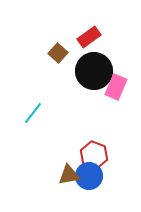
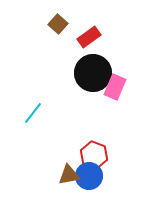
brown square: moved 29 px up
black circle: moved 1 px left, 2 px down
pink rectangle: moved 1 px left
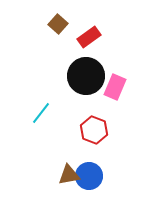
black circle: moved 7 px left, 3 px down
cyan line: moved 8 px right
red hexagon: moved 25 px up
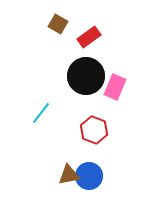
brown square: rotated 12 degrees counterclockwise
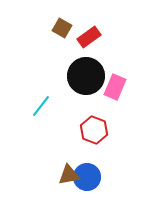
brown square: moved 4 px right, 4 px down
cyan line: moved 7 px up
blue circle: moved 2 px left, 1 px down
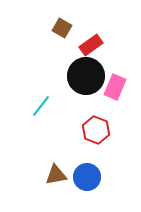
red rectangle: moved 2 px right, 8 px down
red hexagon: moved 2 px right
brown triangle: moved 13 px left
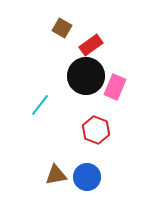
cyan line: moved 1 px left, 1 px up
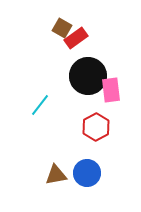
red rectangle: moved 15 px left, 7 px up
black circle: moved 2 px right
pink rectangle: moved 4 px left, 3 px down; rotated 30 degrees counterclockwise
red hexagon: moved 3 px up; rotated 12 degrees clockwise
blue circle: moved 4 px up
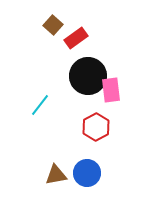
brown square: moved 9 px left, 3 px up; rotated 12 degrees clockwise
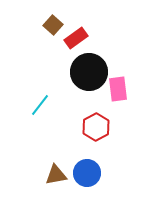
black circle: moved 1 px right, 4 px up
pink rectangle: moved 7 px right, 1 px up
